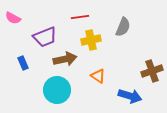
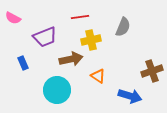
brown arrow: moved 6 px right
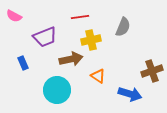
pink semicircle: moved 1 px right, 2 px up
blue arrow: moved 2 px up
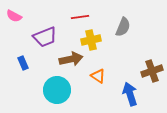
blue arrow: rotated 125 degrees counterclockwise
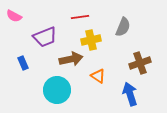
brown cross: moved 12 px left, 8 px up
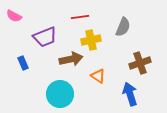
cyan circle: moved 3 px right, 4 px down
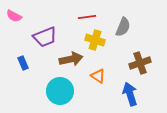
red line: moved 7 px right
yellow cross: moved 4 px right; rotated 30 degrees clockwise
cyan circle: moved 3 px up
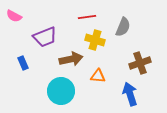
orange triangle: rotated 28 degrees counterclockwise
cyan circle: moved 1 px right
